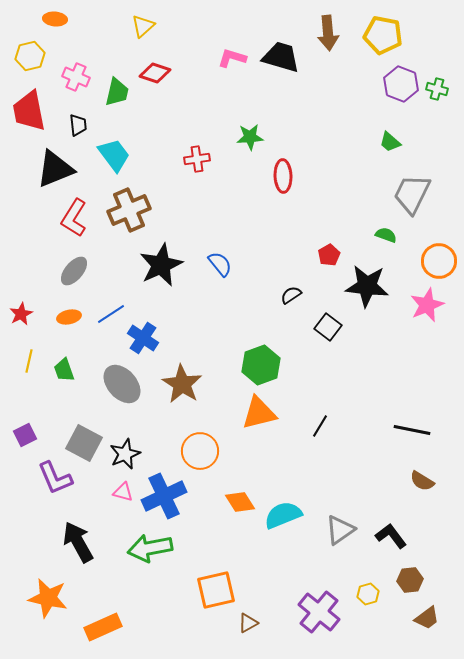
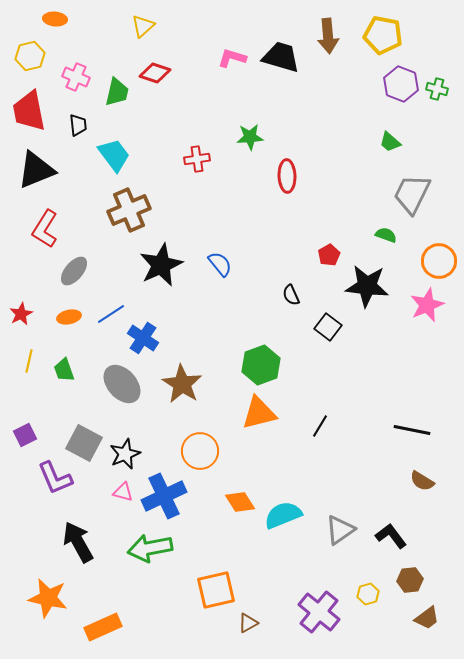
brown arrow at (328, 33): moved 3 px down
black triangle at (55, 169): moved 19 px left, 1 px down
red ellipse at (283, 176): moved 4 px right
red L-shape at (74, 218): moved 29 px left, 11 px down
black semicircle at (291, 295): rotated 80 degrees counterclockwise
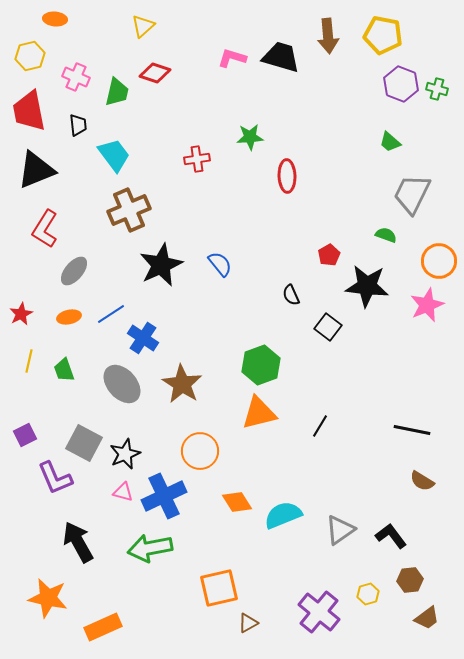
orange diamond at (240, 502): moved 3 px left
orange square at (216, 590): moved 3 px right, 2 px up
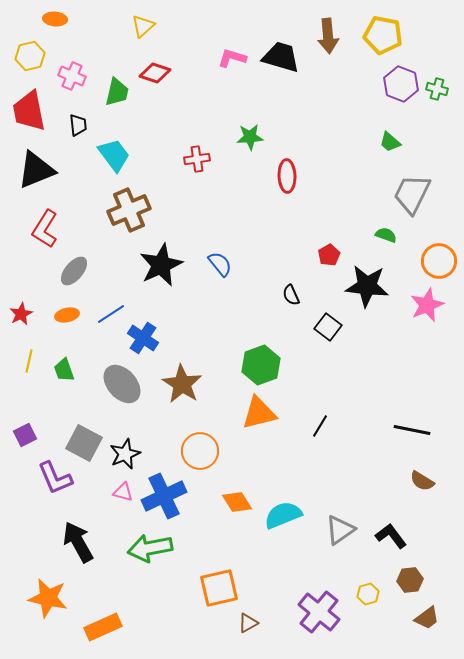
pink cross at (76, 77): moved 4 px left, 1 px up
orange ellipse at (69, 317): moved 2 px left, 2 px up
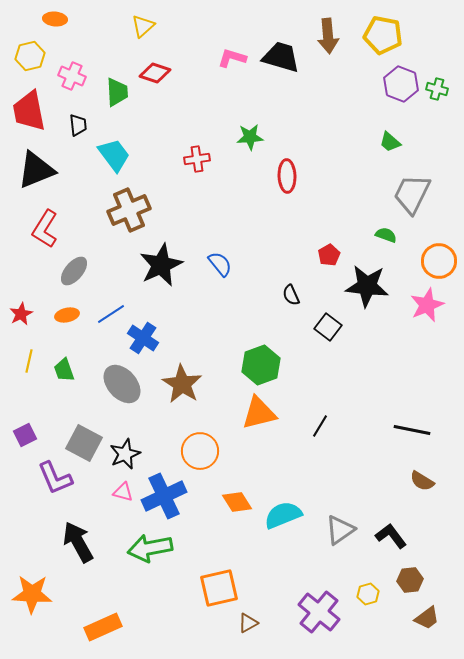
green trapezoid at (117, 92): rotated 16 degrees counterclockwise
orange star at (48, 598): moved 16 px left, 4 px up; rotated 9 degrees counterclockwise
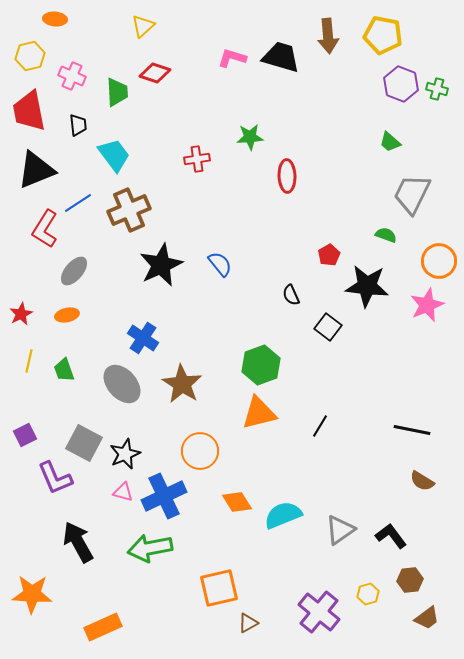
blue line at (111, 314): moved 33 px left, 111 px up
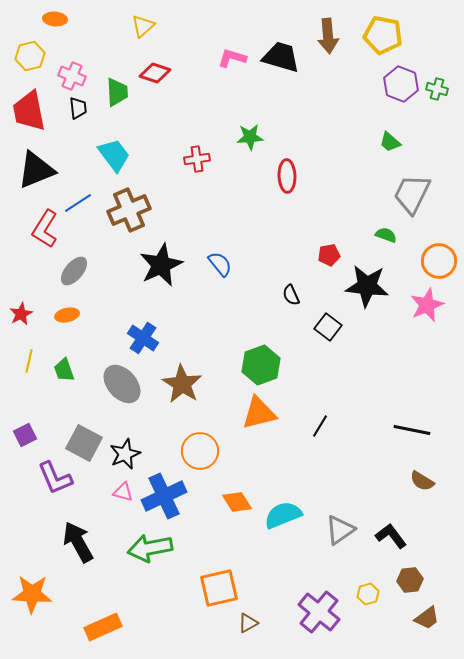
black trapezoid at (78, 125): moved 17 px up
red pentagon at (329, 255): rotated 20 degrees clockwise
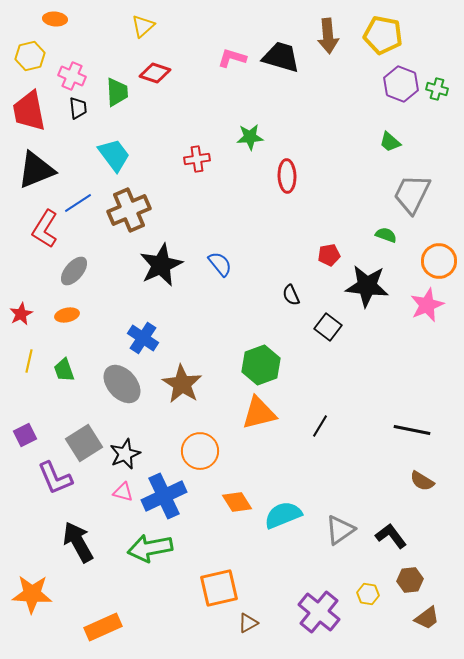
gray square at (84, 443): rotated 30 degrees clockwise
yellow hexagon at (368, 594): rotated 25 degrees clockwise
